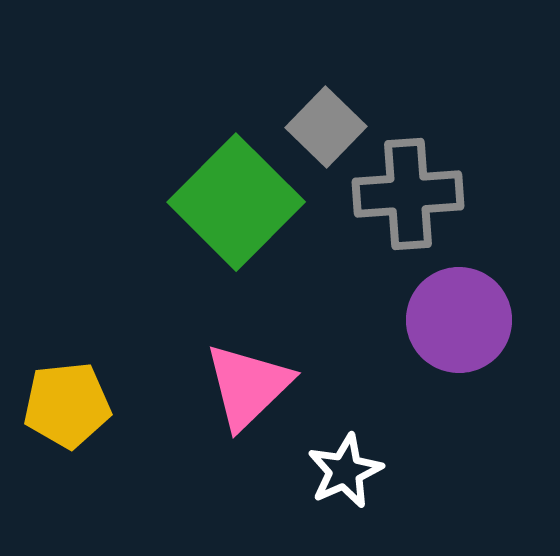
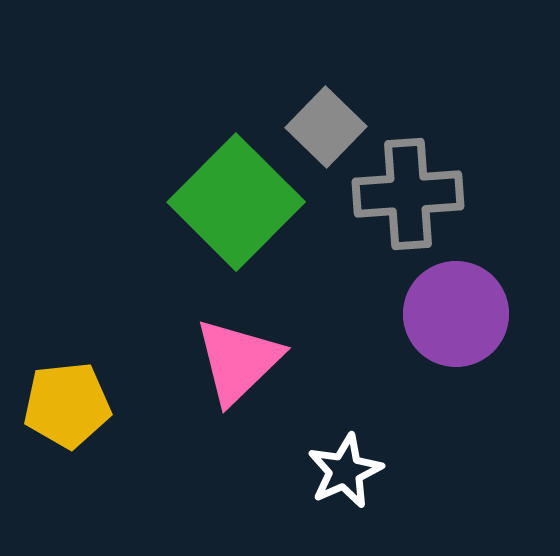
purple circle: moved 3 px left, 6 px up
pink triangle: moved 10 px left, 25 px up
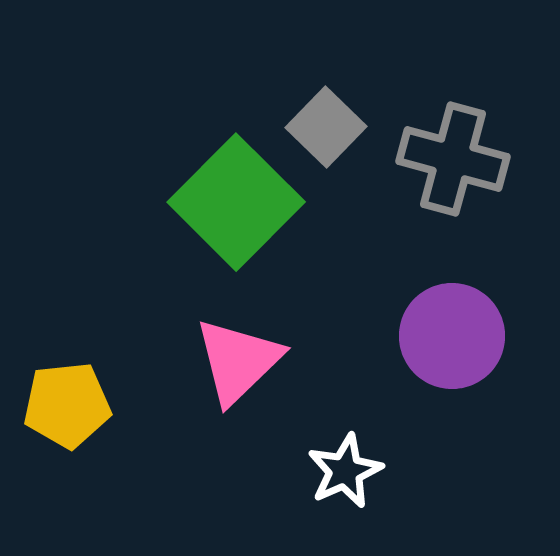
gray cross: moved 45 px right, 35 px up; rotated 19 degrees clockwise
purple circle: moved 4 px left, 22 px down
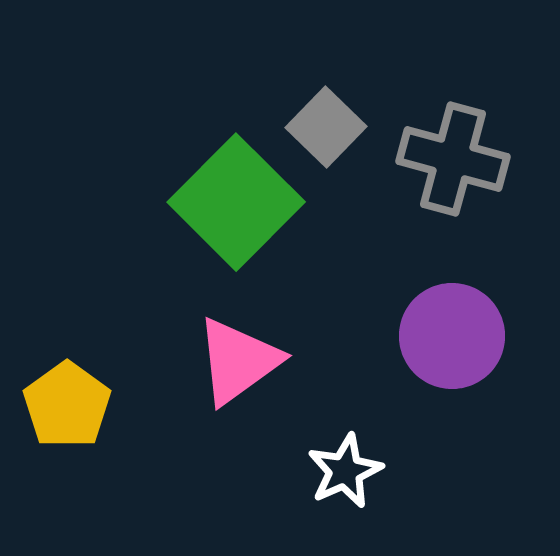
pink triangle: rotated 8 degrees clockwise
yellow pentagon: rotated 30 degrees counterclockwise
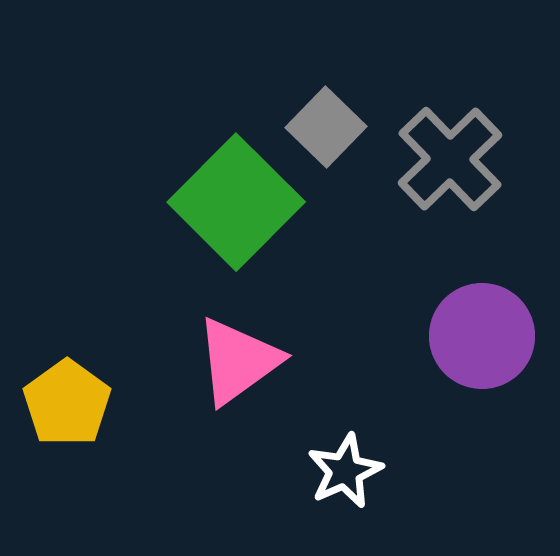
gray cross: moved 3 px left; rotated 31 degrees clockwise
purple circle: moved 30 px right
yellow pentagon: moved 2 px up
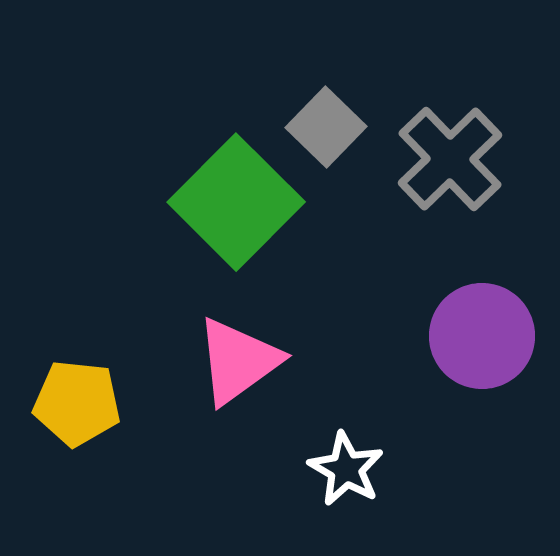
yellow pentagon: moved 10 px right; rotated 30 degrees counterclockwise
white star: moved 1 px right, 2 px up; rotated 18 degrees counterclockwise
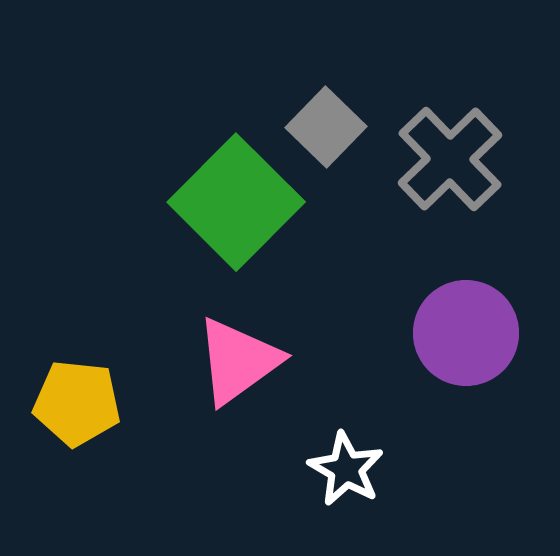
purple circle: moved 16 px left, 3 px up
